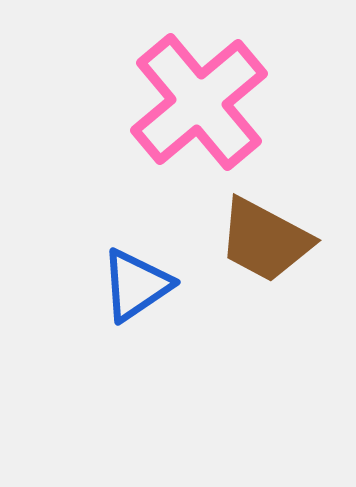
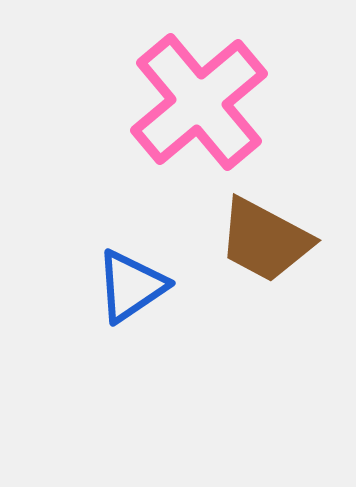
blue triangle: moved 5 px left, 1 px down
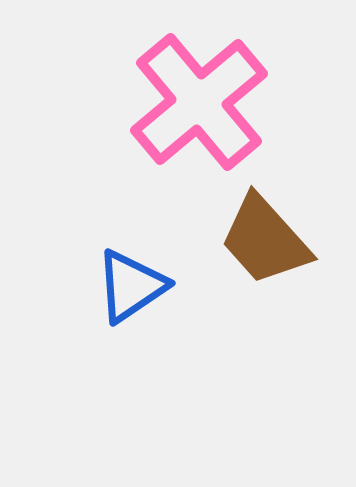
brown trapezoid: rotated 20 degrees clockwise
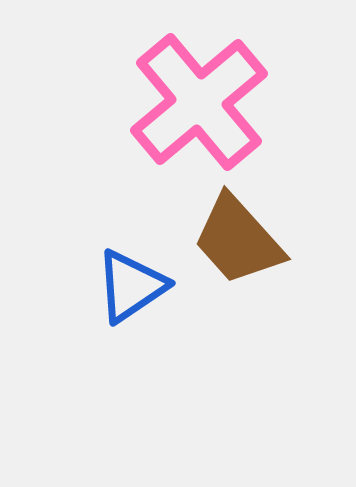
brown trapezoid: moved 27 px left
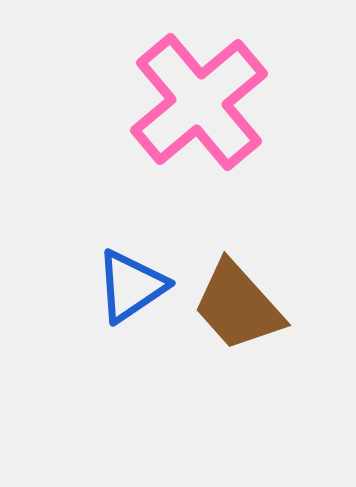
brown trapezoid: moved 66 px down
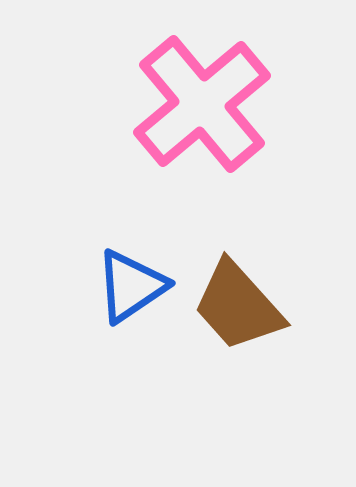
pink cross: moved 3 px right, 2 px down
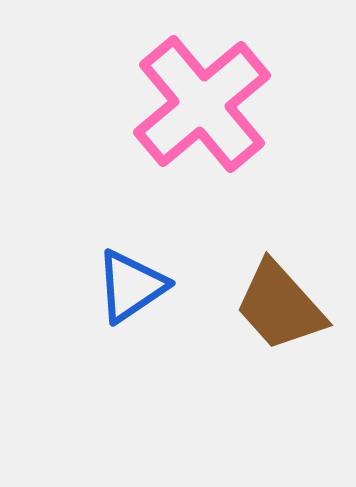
brown trapezoid: moved 42 px right
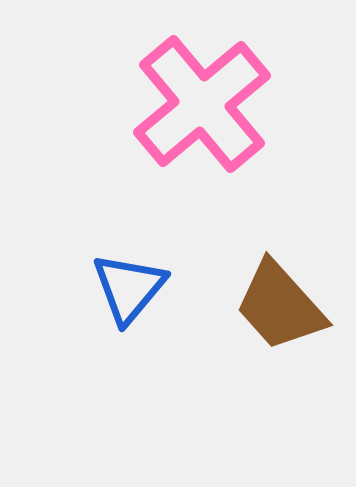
blue triangle: moved 2 px left, 2 px down; rotated 16 degrees counterclockwise
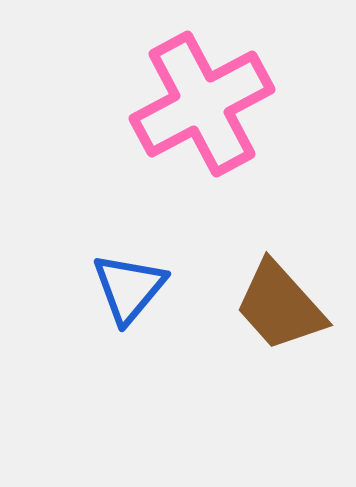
pink cross: rotated 12 degrees clockwise
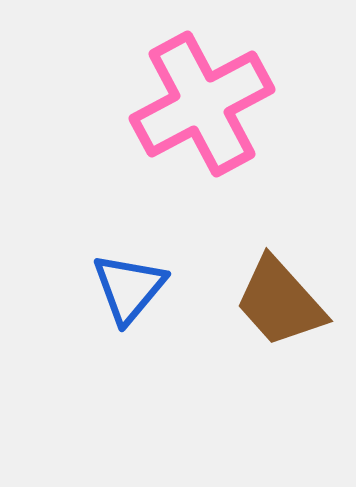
brown trapezoid: moved 4 px up
